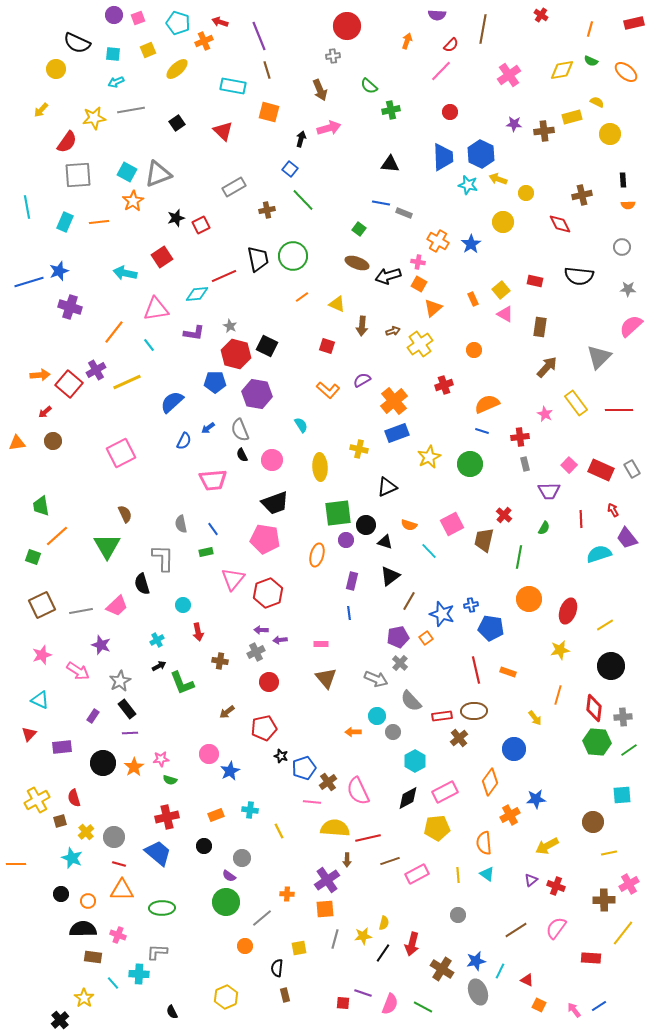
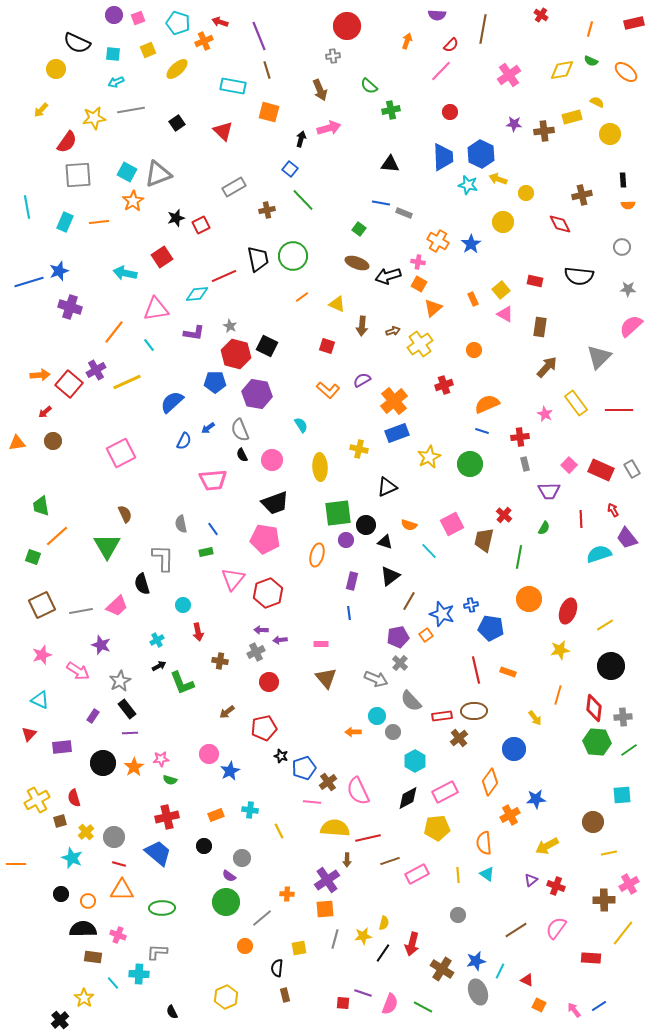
orange square at (426, 638): moved 3 px up
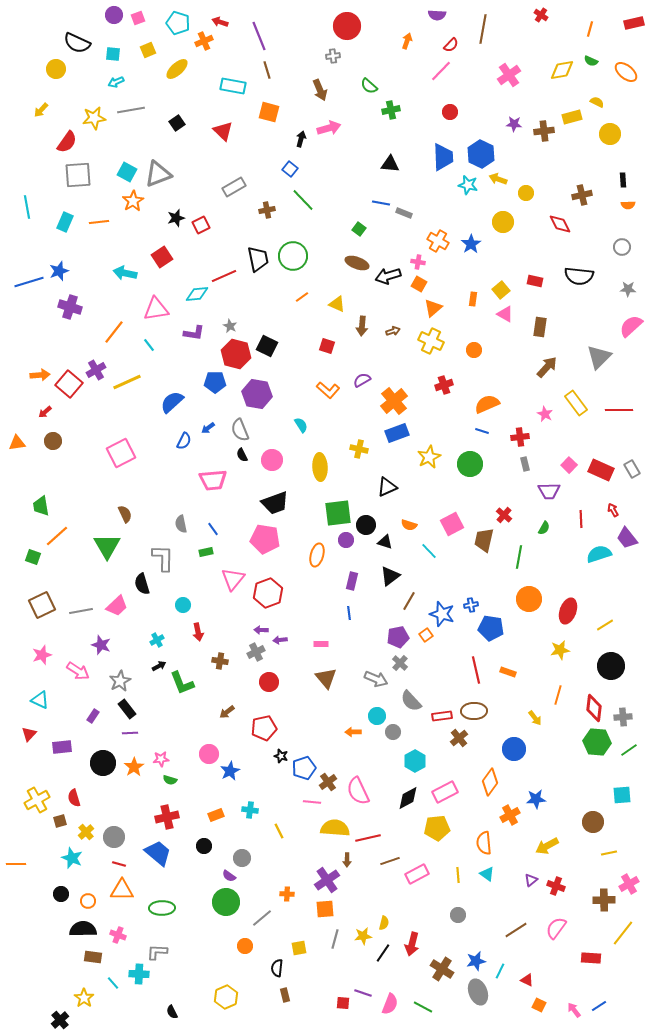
orange rectangle at (473, 299): rotated 32 degrees clockwise
yellow cross at (420, 344): moved 11 px right, 3 px up; rotated 30 degrees counterclockwise
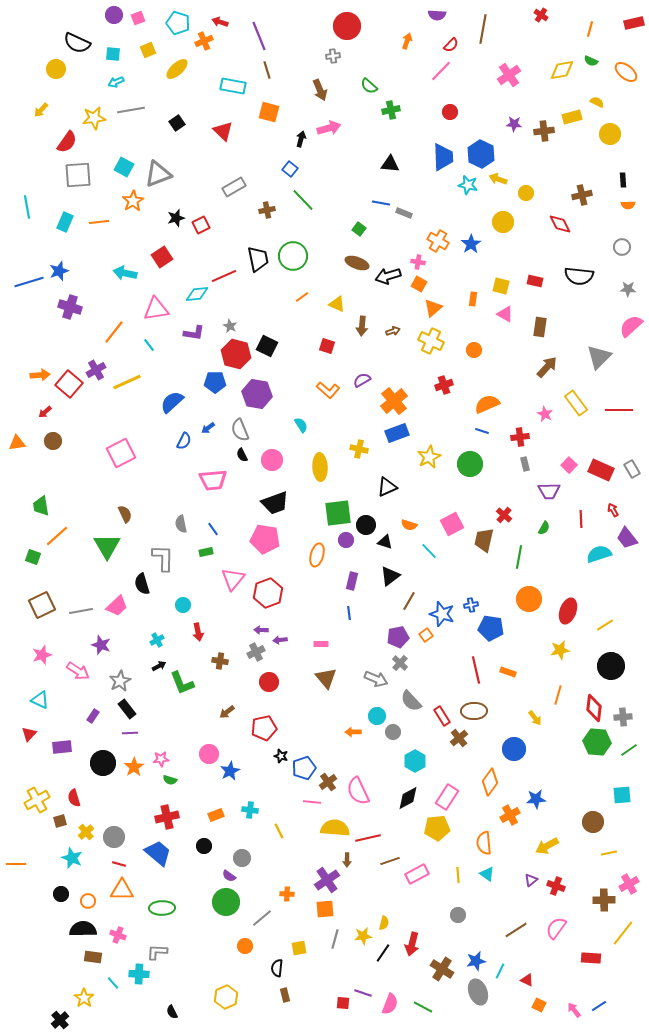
cyan square at (127, 172): moved 3 px left, 5 px up
yellow square at (501, 290): moved 4 px up; rotated 36 degrees counterclockwise
red rectangle at (442, 716): rotated 66 degrees clockwise
pink rectangle at (445, 792): moved 2 px right, 5 px down; rotated 30 degrees counterclockwise
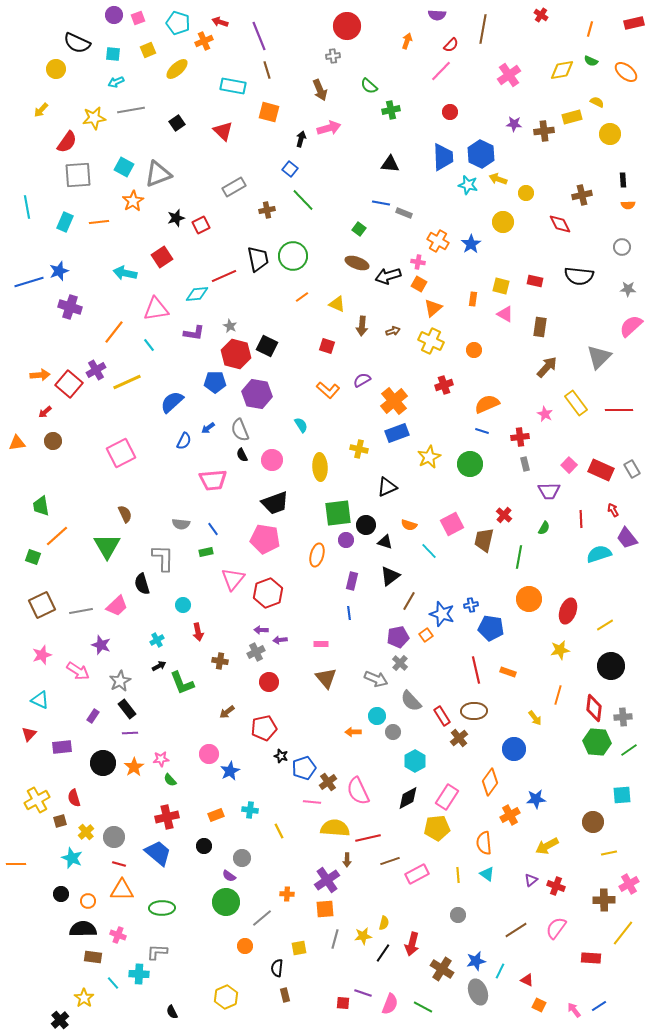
gray semicircle at (181, 524): rotated 72 degrees counterclockwise
green semicircle at (170, 780): rotated 32 degrees clockwise
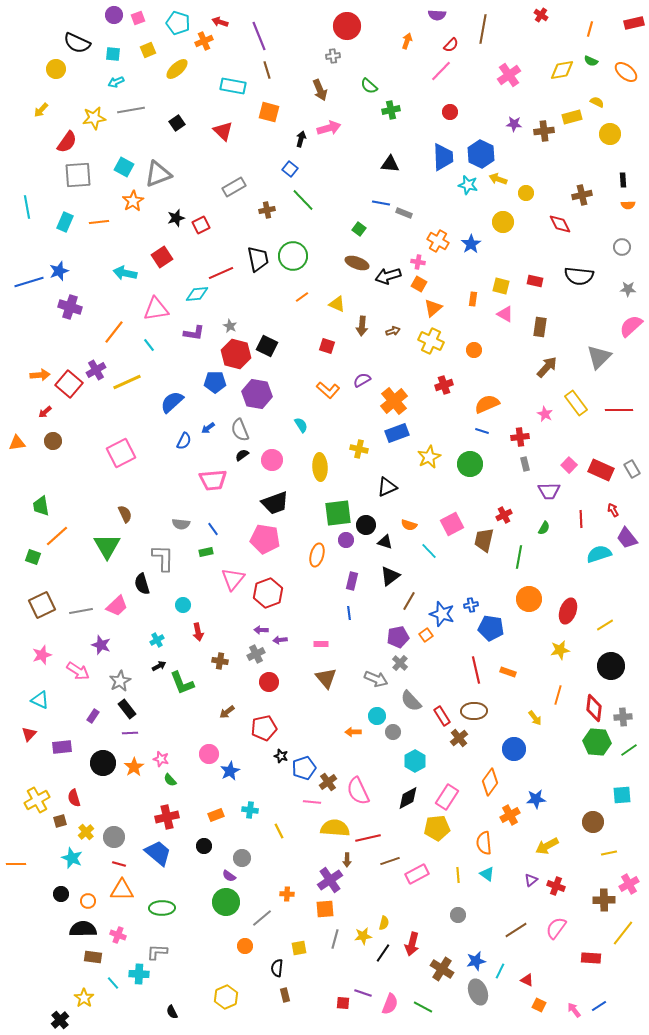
red line at (224, 276): moved 3 px left, 3 px up
black semicircle at (242, 455): rotated 80 degrees clockwise
red cross at (504, 515): rotated 21 degrees clockwise
gray cross at (256, 652): moved 2 px down
pink star at (161, 759): rotated 21 degrees clockwise
purple cross at (327, 880): moved 3 px right
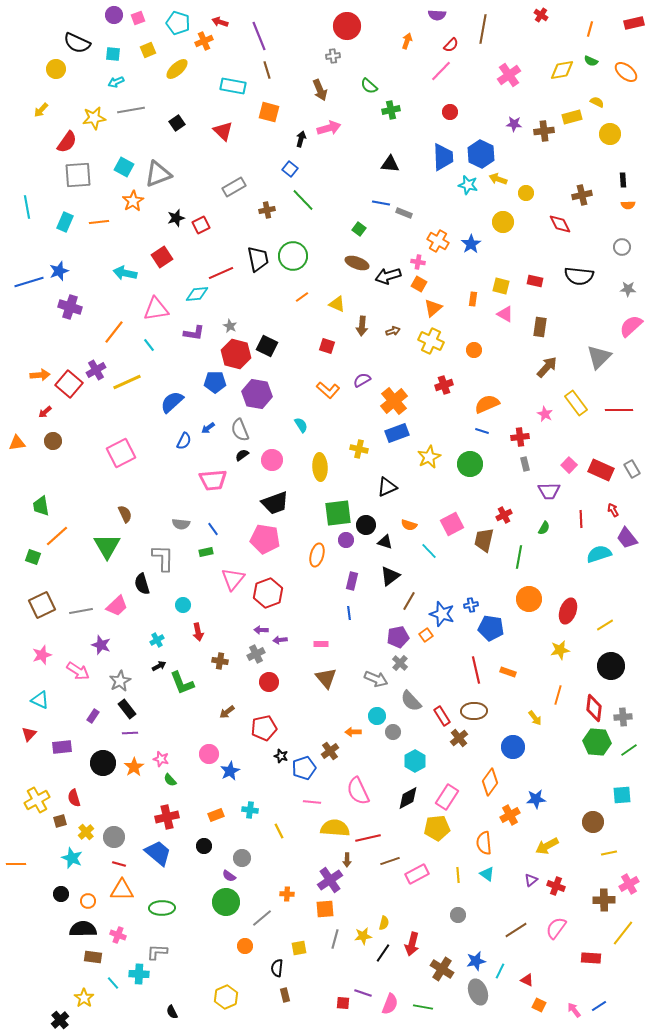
blue circle at (514, 749): moved 1 px left, 2 px up
brown cross at (328, 782): moved 2 px right, 31 px up
green line at (423, 1007): rotated 18 degrees counterclockwise
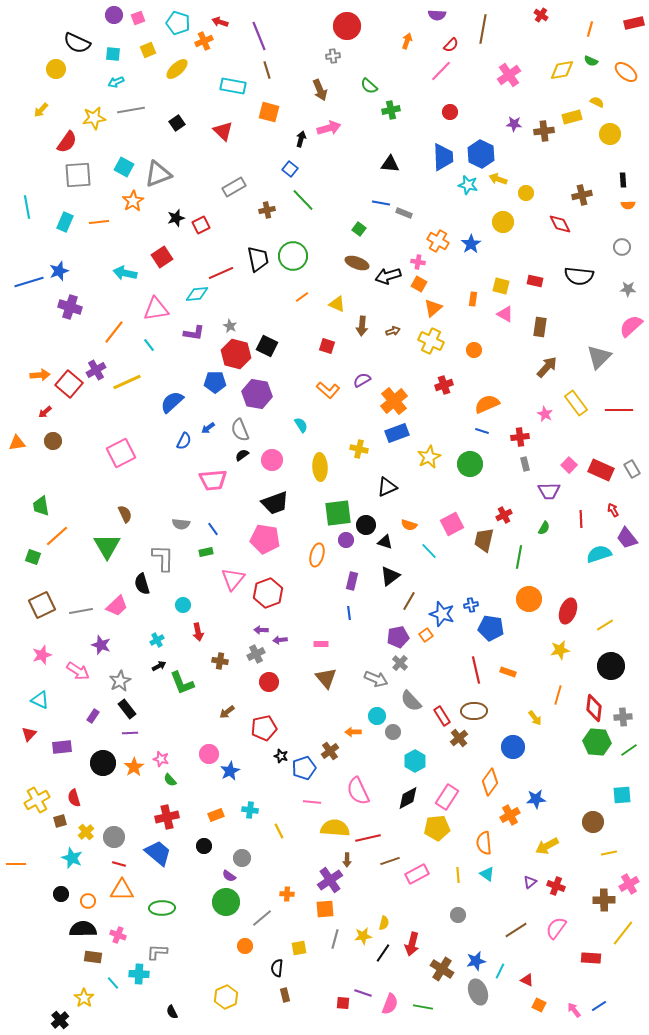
purple triangle at (531, 880): moved 1 px left, 2 px down
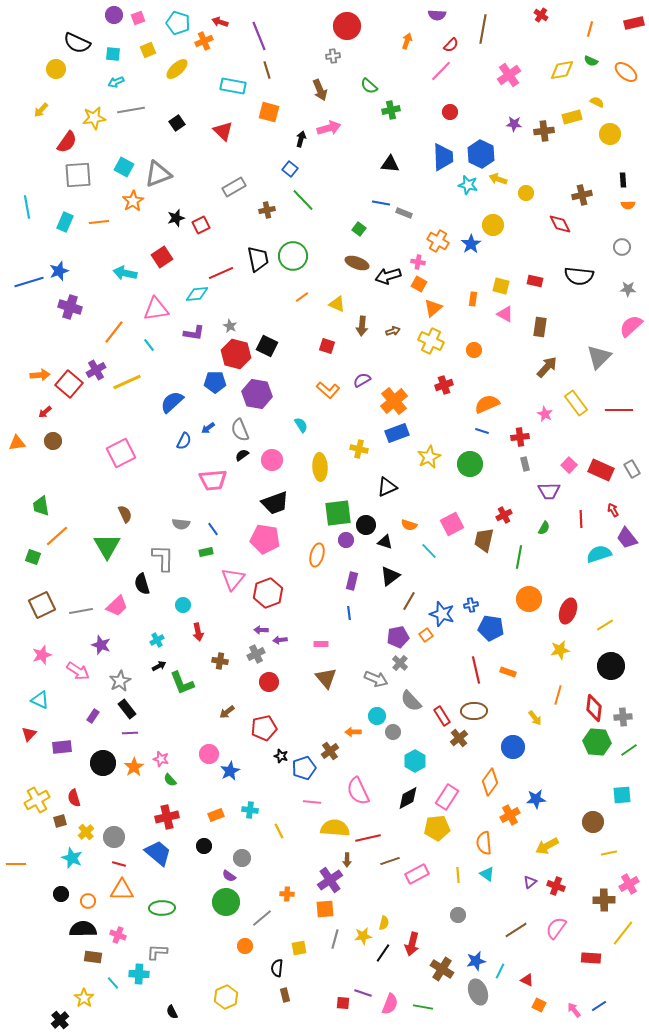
yellow circle at (503, 222): moved 10 px left, 3 px down
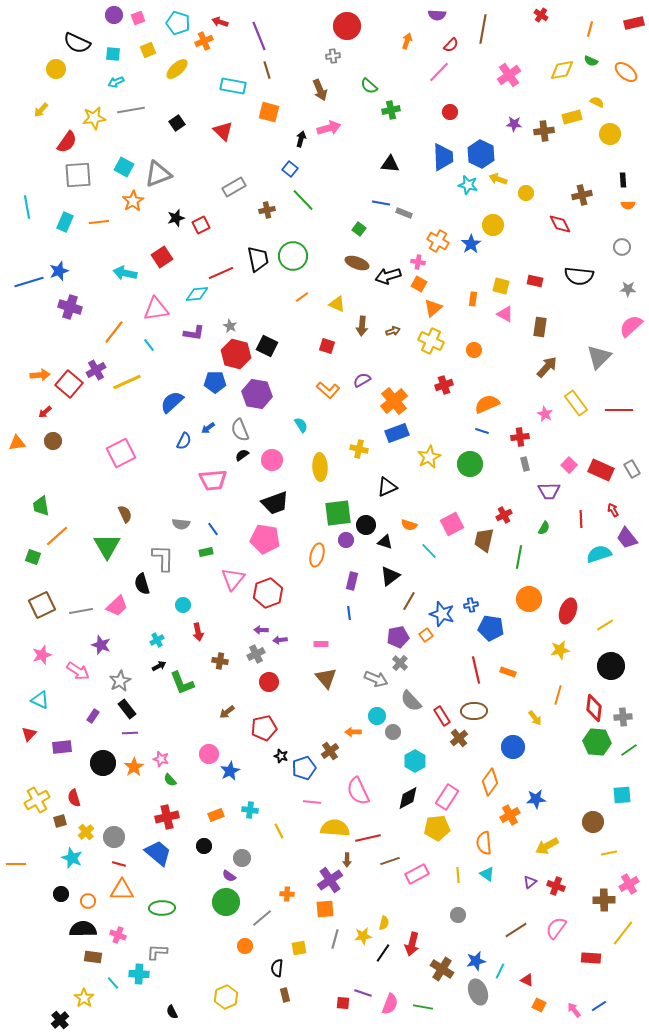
pink line at (441, 71): moved 2 px left, 1 px down
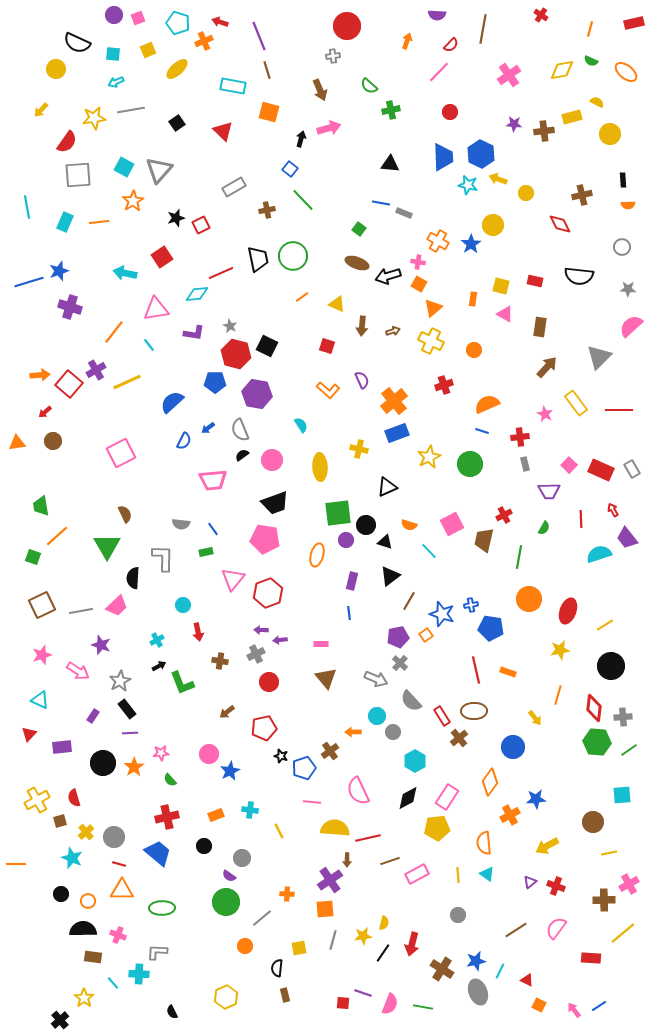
gray triangle at (158, 174): moved 1 px right, 4 px up; rotated 28 degrees counterclockwise
purple semicircle at (362, 380): rotated 96 degrees clockwise
black semicircle at (142, 584): moved 9 px left, 6 px up; rotated 20 degrees clockwise
pink star at (161, 759): moved 6 px up; rotated 21 degrees counterclockwise
yellow line at (623, 933): rotated 12 degrees clockwise
gray line at (335, 939): moved 2 px left, 1 px down
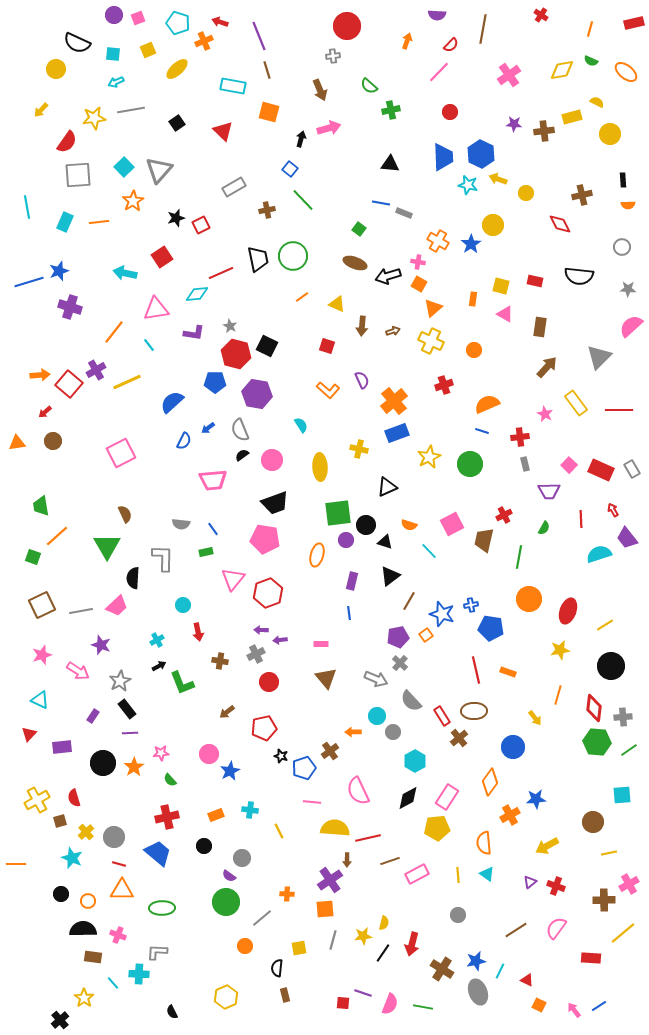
cyan square at (124, 167): rotated 18 degrees clockwise
brown ellipse at (357, 263): moved 2 px left
